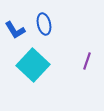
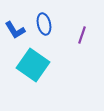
purple line: moved 5 px left, 26 px up
cyan square: rotated 8 degrees counterclockwise
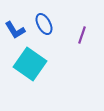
blue ellipse: rotated 15 degrees counterclockwise
cyan square: moved 3 px left, 1 px up
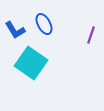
purple line: moved 9 px right
cyan square: moved 1 px right, 1 px up
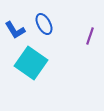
purple line: moved 1 px left, 1 px down
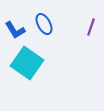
purple line: moved 1 px right, 9 px up
cyan square: moved 4 px left
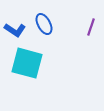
blue L-shape: rotated 25 degrees counterclockwise
cyan square: rotated 20 degrees counterclockwise
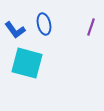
blue ellipse: rotated 15 degrees clockwise
blue L-shape: rotated 20 degrees clockwise
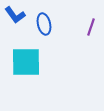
blue L-shape: moved 15 px up
cyan square: moved 1 px left, 1 px up; rotated 16 degrees counterclockwise
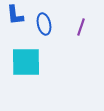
blue L-shape: rotated 30 degrees clockwise
purple line: moved 10 px left
